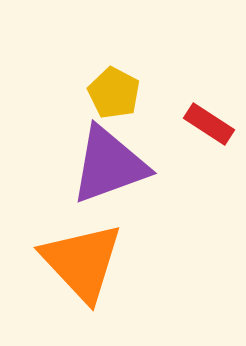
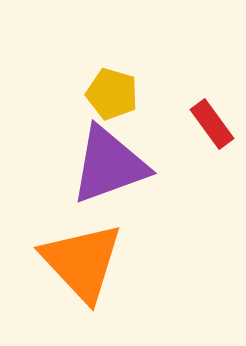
yellow pentagon: moved 2 px left, 1 px down; rotated 12 degrees counterclockwise
red rectangle: moved 3 px right; rotated 21 degrees clockwise
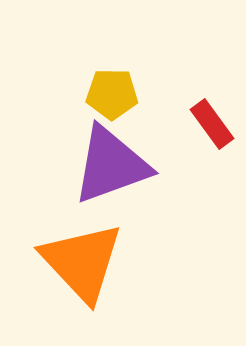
yellow pentagon: rotated 15 degrees counterclockwise
purple triangle: moved 2 px right
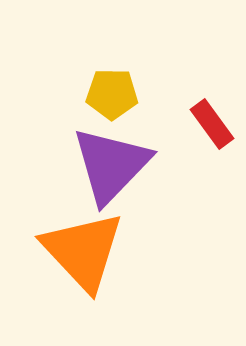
purple triangle: rotated 26 degrees counterclockwise
orange triangle: moved 1 px right, 11 px up
